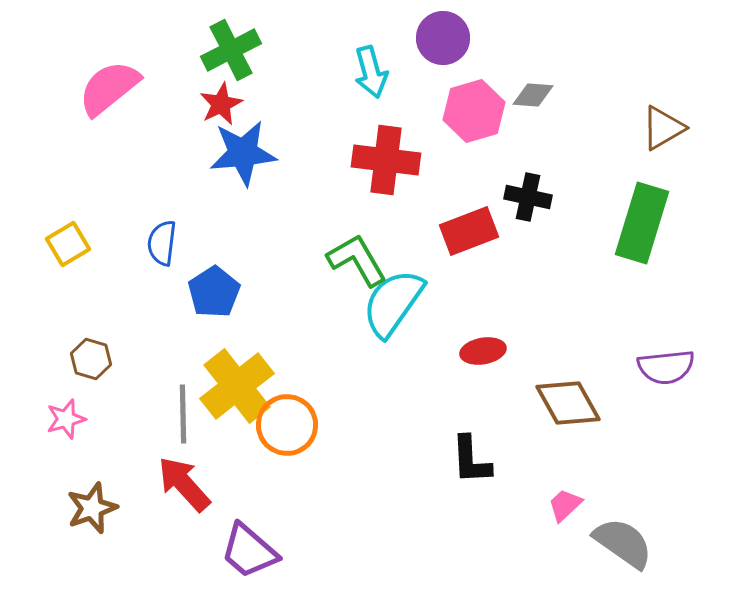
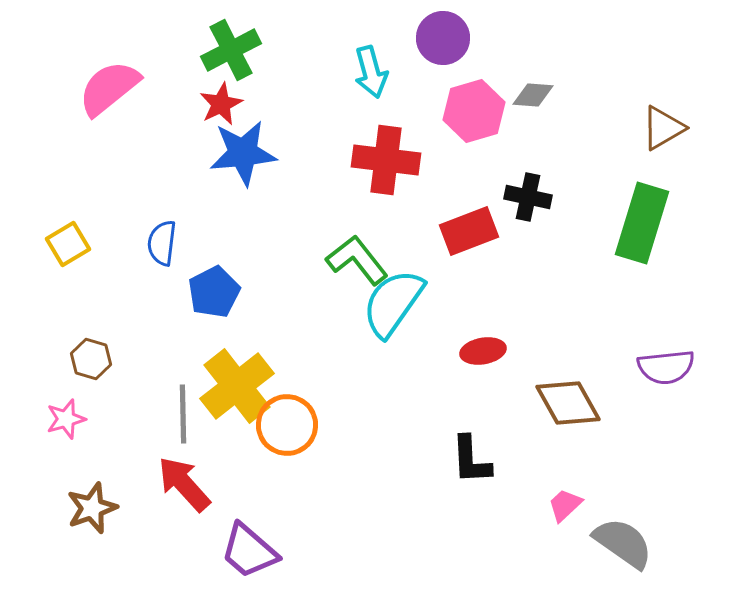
green L-shape: rotated 8 degrees counterclockwise
blue pentagon: rotated 6 degrees clockwise
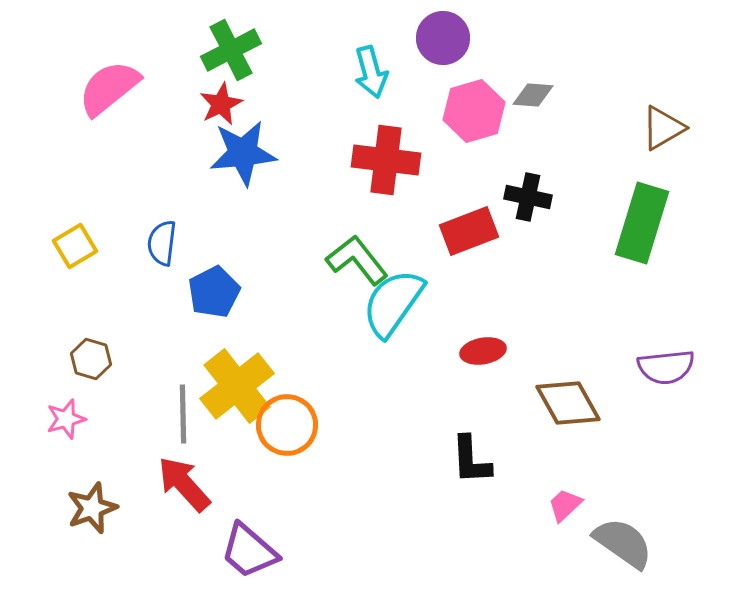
yellow square: moved 7 px right, 2 px down
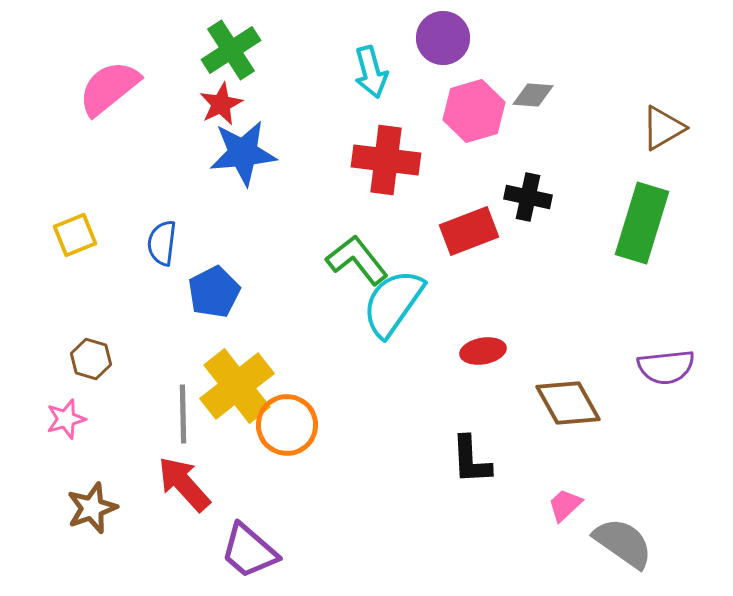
green cross: rotated 6 degrees counterclockwise
yellow square: moved 11 px up; rotated 9 degrees clockwise
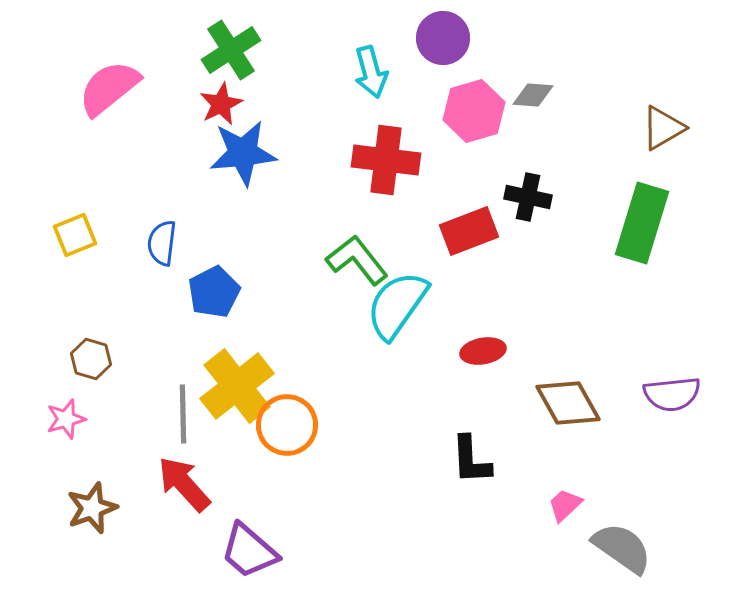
cyan semicircle: moved 4 px right, 2 px down
purple semicircle: moved 6 px right, 27 px down
gray semicircle: moved 1 px left, 5 px down
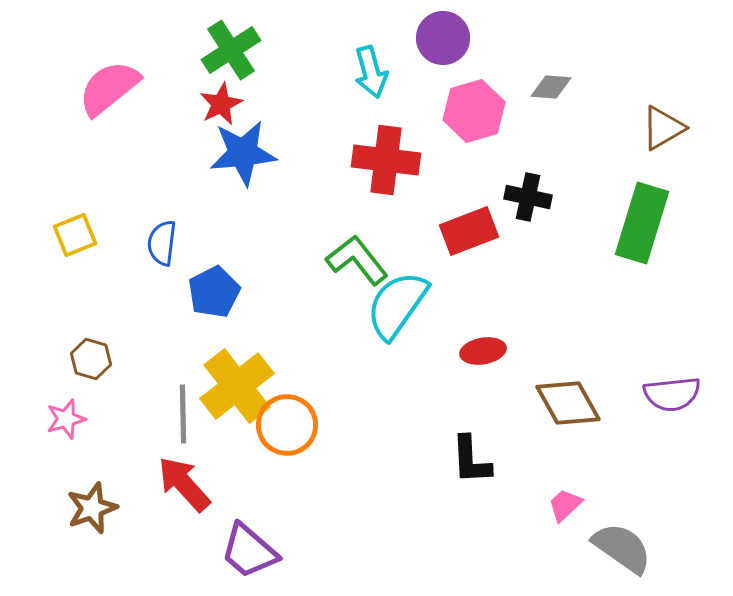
gray diamond: moved 18 px right, 8 px up
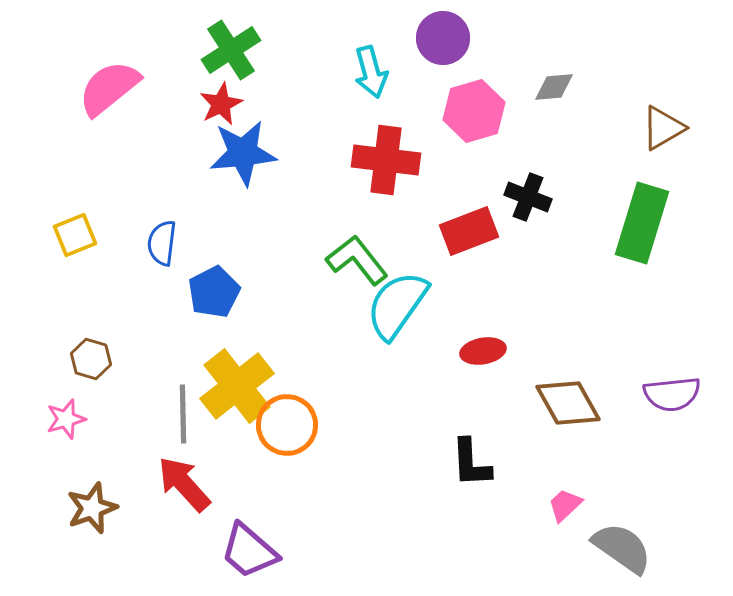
gray diamond: moved 3 px right; rotated 9 degrees counterclockwise
black cross: rotated 9 degrees clockwise
black L-shape: moved 3 px down
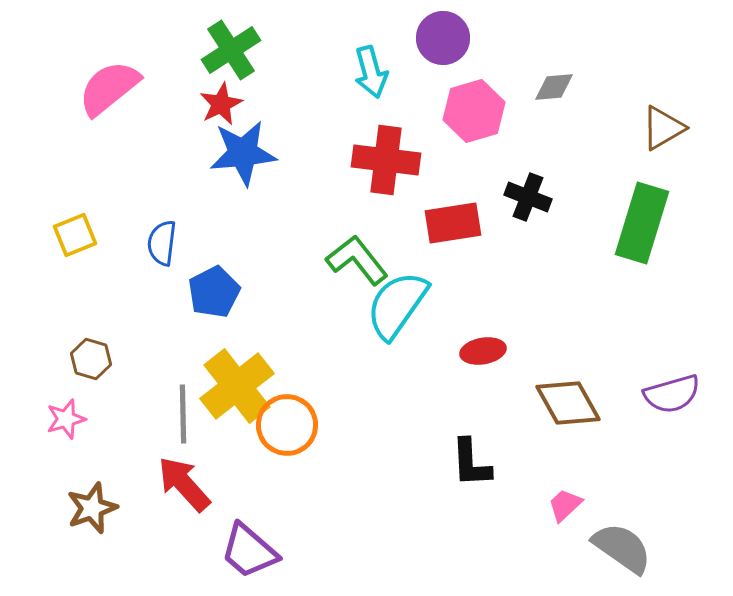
red rectangle: moved 16 px left, 8 px up; rotated 12 degrees clockwise
purple semicircle: rotated 10 degrees counterclockwise
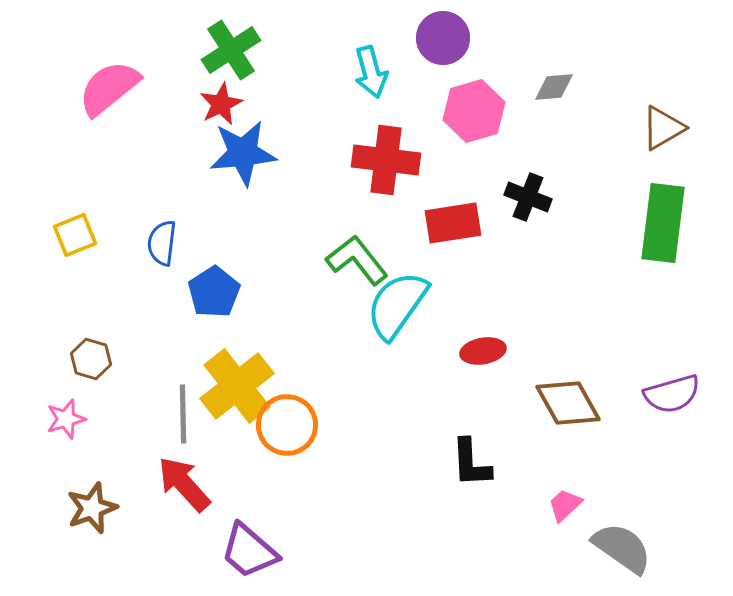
green rectangle: moved 21 px right; rotated 10 degrees counterclockwise
blue pentagon: rotated 6 degrees counterclockwise
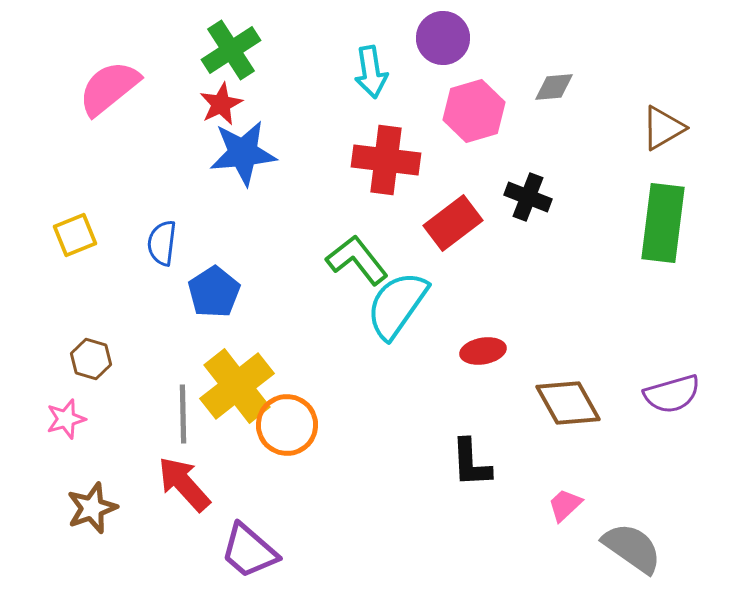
cyan arrow: rotated 6 degrees clockwise
red rectangle: rotated 28 degrees counterclockwise
gray semicircle: moved 10 px right
